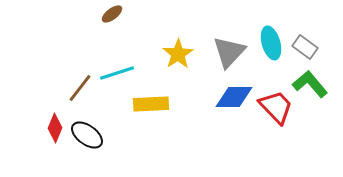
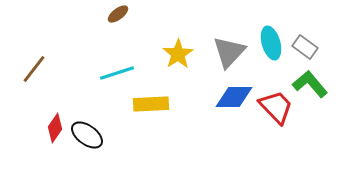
brown ellipse: moved 6 px right
brown line: moved 46 px left, 19 px up
red diamond: rotated 12 degrees clockwise
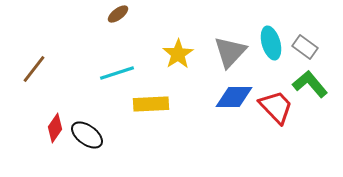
gray triangle: moved 1 px right
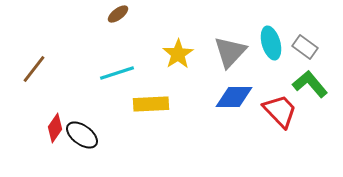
red trapezoid: moved 4 px right, 4 px down
black ellipse: moved 5 px left
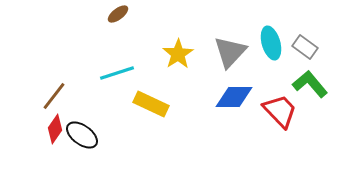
brown line: moved 20 px right, 27 px down
yellow rectangle: rotated 28 degrees clockwise
red diamond: moved 1 px down
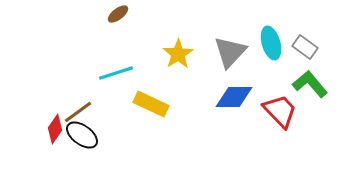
cyan line: moved 1 px left
brown line: moved 24 px right, 16 px down; rotated 16 degrees clockwise
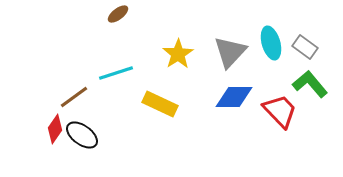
yellow rectangle: moved 9 px right
brown line: moved 4 px left, 15 px up
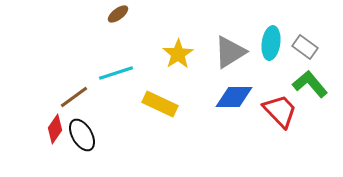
cyan ellipse: rotated 24 degrees clockwise
gray triangle: rotated 15 degrees clockwise
black ellipse: rotated 24 degrees clockwise
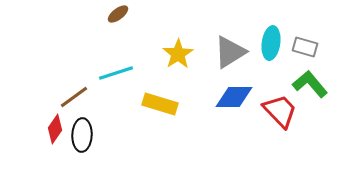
gray rectangle: rotated 20 degrees counterclockwise
yellow rectangle: rotated 8 degrees counterclockwise
black ellipse: rotated 32 degrees clockwise
